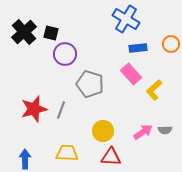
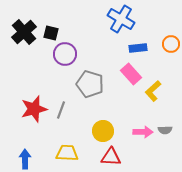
blue cross: moved 5 px left
yellow L-shape: moved 1 px left, 1 px down
pink arrow: rotated 36 degrees clockwise
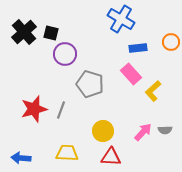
orange circle: moved 2 px up
pink arrow: rotated 48 degrees counterclockwise
blue arrow: moved 4 px left, 1 px up; rotated 84 degrees counterclockwise
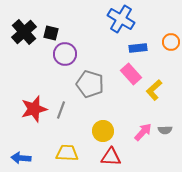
yellow L-shape: moved 1 px right, 1 px up
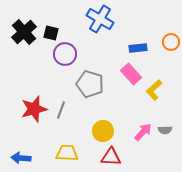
blue cross: moved 21 px left
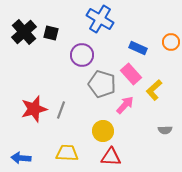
blue rectangle: rotated 30 degrees clockwise
purple circle: moved 17 px right, 1 px down
gray pentagon: moved 12 px right
pink arrow: moved 18 px left, 27 px up
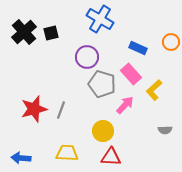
black square: rotated 28 degrees counterclockwise
purple circle: moved 5 px right, 2 px down
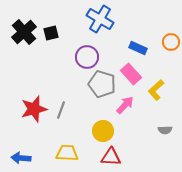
yellow L-shape: moved 2 px right
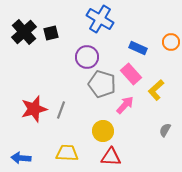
gray semicircle: rotated 120 degrees clockwise
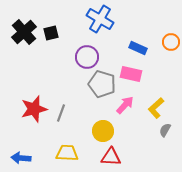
pink rectangle: rotated 35 degrees counterclockwise
yellow L-shape: moved 18 px down
gray line: moved 3 px down
